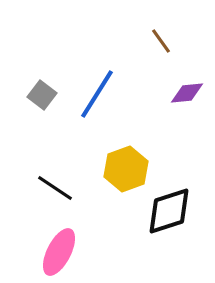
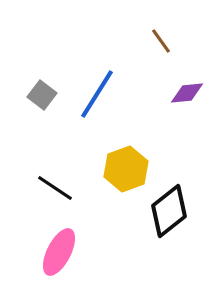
black diamond: rotated 20 degrees counterclockwise
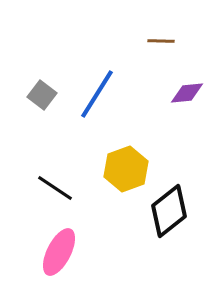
brown line: rotated 52 degrees counterclockwise
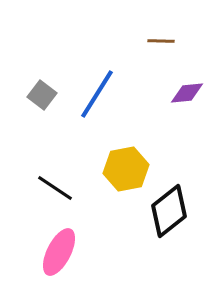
yellow hexagon: rotated 9 degrees clockwise
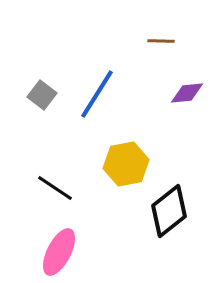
yellow hexagon: moved 5 px up
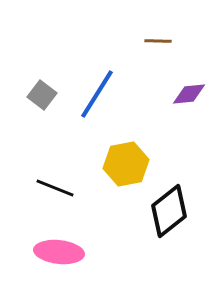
brown line: moved 3 px left
purple diamond: moved 2 px right, 1 px down
black line: rotated 12 degrees counterclockwise
pink ellipse: rotated 69 degrees clockwise
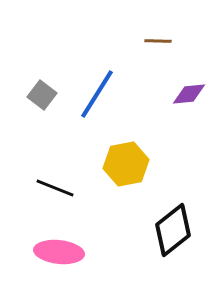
black diamond: moved 4 px right, 19 px down
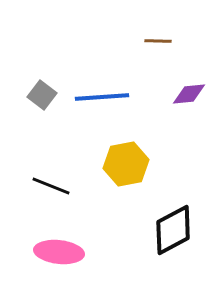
blue line: moved 5 px right, 3 px down; rotated 54 degrees clockwise
black line: moved 4 px left, 2 px up
black diamond: rotated 10 degrees clockwise
